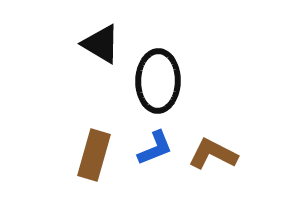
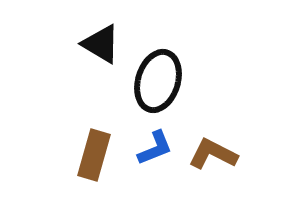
black ellipse: rotated 16 degrees clockwise
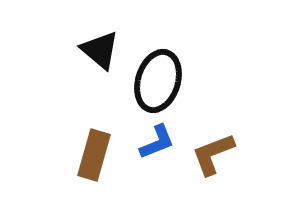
black triangle: moved 1 px left, 6 px down; rotated 9 degrees clockwise
blue L-shape: moved 2 px right, 6 px up
brown L-shape: rotated 48 degrees counterclockwise
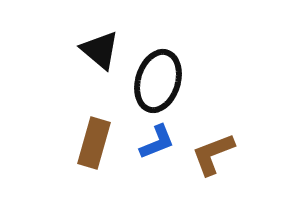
brown rectangle: moved 12 px up
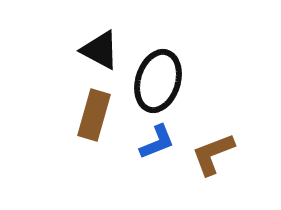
black triangle: rotated 12 degrees counterclockwise
brown rectangle: moved 28 px up
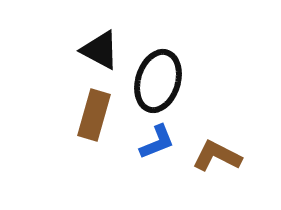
brown L-shape: moved 4 px right, 2 px down; rotated 48 degrees clockwise
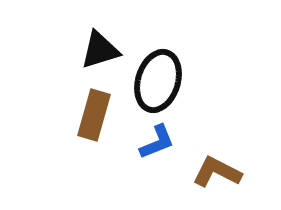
black triangle: rotated 45 degrees counterclockwise
brown L-shape: moved 16 px down
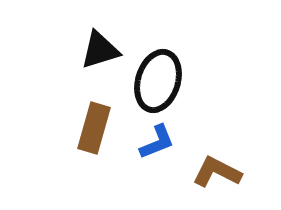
brown rectangle: moved 13 px down
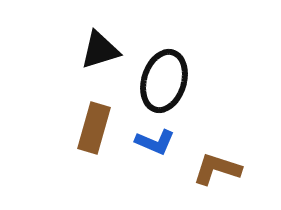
black ellipse: moved 6 px right
blue L-shape: moved 2 px left; rotated 45 degrees clockwise
brown L-shape: moved 3 px up; rotated 9 degrees counterclockwise
